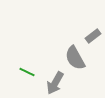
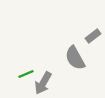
green line: moved 1 px left, 2 px down; rotated 49 degrees counterclockwise
gray arrow: moved 12 px left
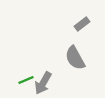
gray rectangle: moved 11 px left, 12 px up
green line: moved 6 px down
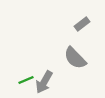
gray semicircle: rotated 15 degrees counterclockwise
gray arrow: moved 1 px right, 1 px up
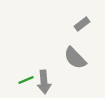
gray arrow: rotated 35 degrees counterclockwise
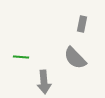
gray rectangle: rotated 42 degrees counterclockwise
green line: moved 5 px left, 23 px up; rotated 28 degrees clockwise
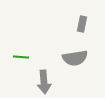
gray semicircle: rotated 55 degrees counterclockwise
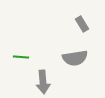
gray rectangle: rotated 42 degrees counterclockwise
gray arrow: moved 1 px left
